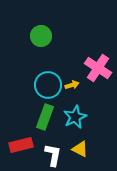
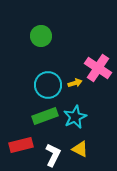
yellow arrow: moved 3 px right, 2 px up
green rectangle: moved 1 px up; rotated 50 degrees clockwise
white L-shape: rotated 15 degrees clockwise
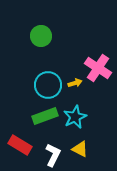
red rectangle: moved 1 px left; rotated 45 degrees clockwise
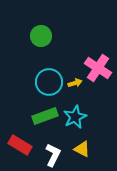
cyan circle: moved 1 px right, 3 px up
yellow triangle: moved 2 px right
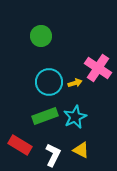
yellow triangle: moved 1 px left, 1 px down
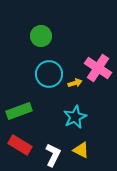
cyan circle: moved 8 px up
green rectangle: moved 26 px left, 5 px up
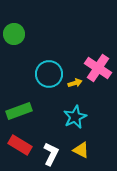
green circle: moved 27 px left, 2 px up
white L-shape: moved 2 px left, 1 px up
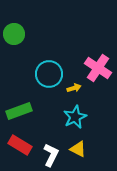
yellow arrow: moved 1 px left, 5 px down
yellow triangle: moved 3 px left, 1 px up
white L-shape: moved 1 px down
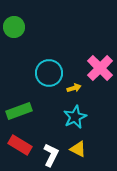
green circle: moved 7 px up
pink cross: moved 2 px right; rotated 12 degrees clockwise
cyan circle: moved 1 px up
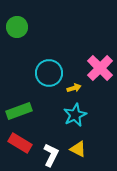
green circle: moved 3 px right
cyan star: moved 2 px up
red rectangle: moved 2 px up
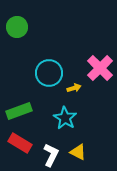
cyan star: moved 10 px left, 3 px down; rotated 15 degrees counterclockwise
yellow triangle: moved 3 px down
